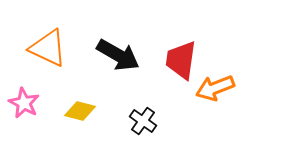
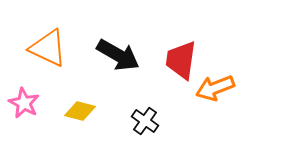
black cross: moved 2 px right
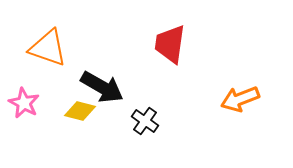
orange triangle: rotated 6 degrees counterclockwise
black arrow: moved 16 px left, 32 px down
red trapezoid: moved 11 px left, 16 px up
orange arrow: moved 25 px right, 11 px down
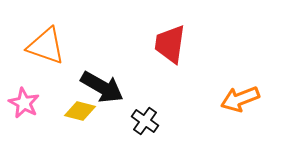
orange triangle: moved 2 px left, 2 px up
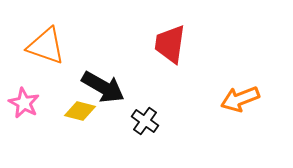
black arrow: moved 1 px right
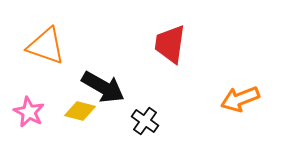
pink star: moved 5 px right, 9 px down
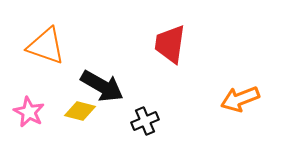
black arrow: moved 1 px left, 1 px up
black cross: rotated 32 degrees clockwise
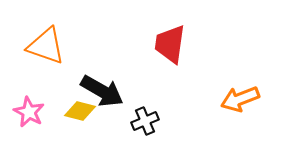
black arrow: moved 5 px down
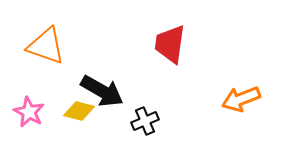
orange arrow: moved 1 px right
yellow diamond: moved 1 px left
